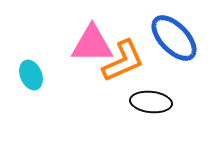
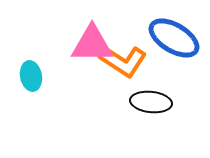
blue ellipse: rotated 15 degrees counterclockwise
orange L-shape: rotated 57 degrees clockwise
cyan ellipse: moved 1 px down; rotated 12 degrees clockwise
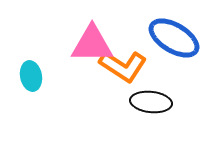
orange L-shape: moved 5 px down
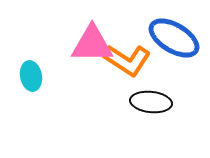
orange L-shape: moved 4 px right, 6 px up
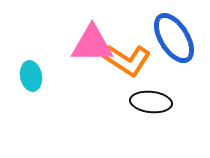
blue ellipse: rotated 27 degrees clockwise
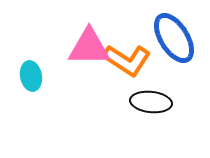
pink triangle: moved 3 px left, 3 px down
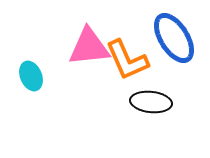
pink triangle: rotated 6 degrees counterclockwise
orange L-shape: rotated 33 degrees clockwise
cyan ellipse: rotated 12 degrees counterclockwise
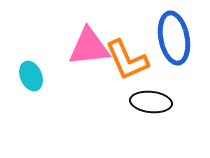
blue ellipse: rotated 21 degrees clockwise
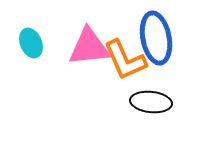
blue ellipse: moved 18 px left
orange L-shape: moved 2 px left
cyan ellipse: moved 33 px up
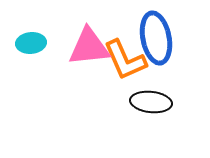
cyan ellipse: rotated 72 degrees counterclockwise
